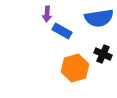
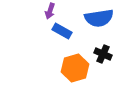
purple arrow: moved 3 px right, 3 px up; rotated 14 degrees clockwise
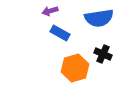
purple arrow: rotated 56 degrees clockwise
blue rectangle: moved 2 px left, 2 px down
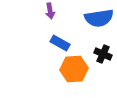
purple arrow: rotated 84 degrees counterclockwise
blue rectangle: moved 10 px down
orange hexagon: moved 1 px left, 1 px down; rotated 12 degrees clockwise
